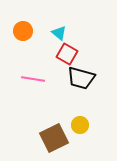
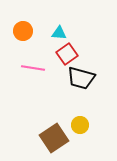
cyan triangle: rotated 35 degrees counterclockwise
red square: rotated 25 degrees clockwise
pink line: moved 11 px up
brown square: rotated 8 degrees counterclockwise
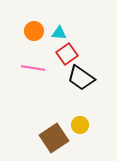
orange circle: moved 11 px right
black trapezoid: rotated 20 degrees clockwise
